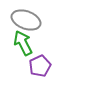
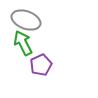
purple pentagon: moved 1 px right, 1 px up
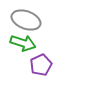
green arrow: rotated 135 degrees clockwise
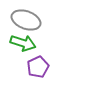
purple pentagon: moved 3 px left, 2 px down
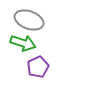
gray ellipse: moved 3 px right
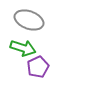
green arrow: moved 5 px down
